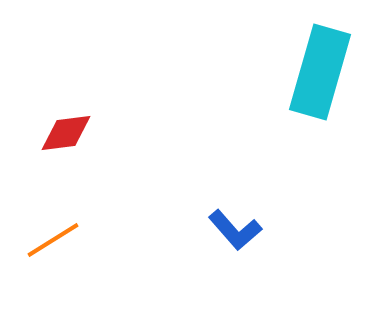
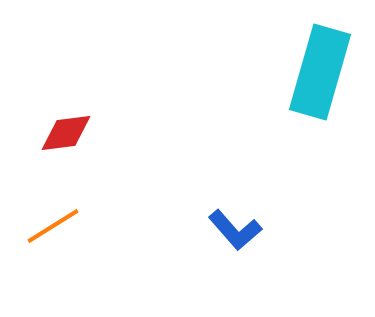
orange line: moved 14 px up
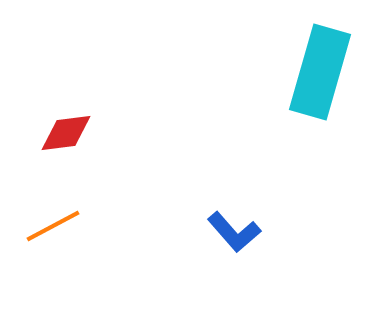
orange line: rotated 4 degrees clockwise
blue L-shape: moved 1 px left, 2 px down
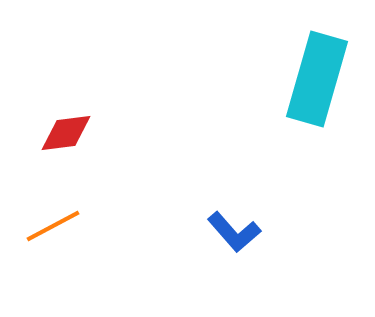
cyan rectangle: moved 3 px left, 7 px down
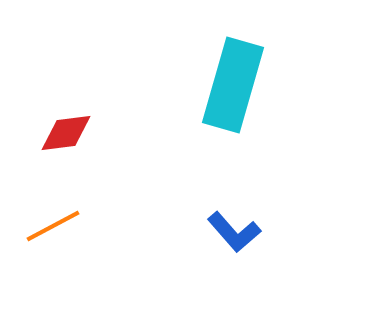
cyan rectangle: moved 84 px left, 6 px down
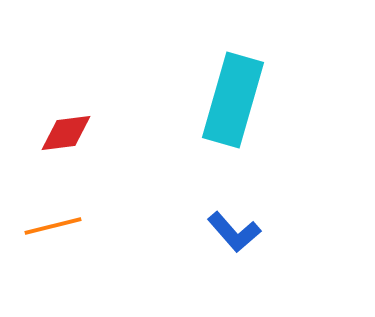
cyan rectangle: moved 15 px down
orange line: rotated 14 degrees clockwise
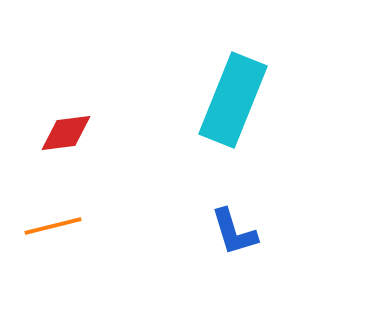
cyan rectangle: rotated 6 degrees clockwise
blue L-shape: rotated 24 degrees clockwise
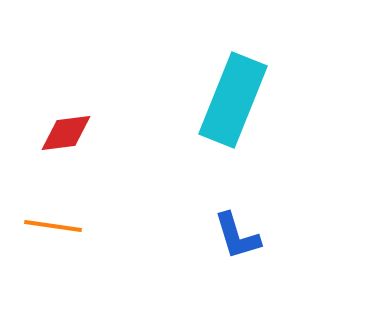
orange line: rotated 22 degrees clockwise
blue L-shape: moved 3 px right, 4 px down
